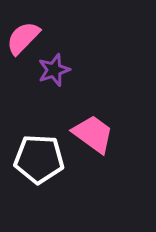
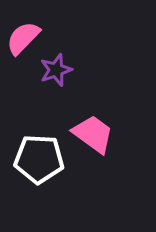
purple star: moved 2 px right
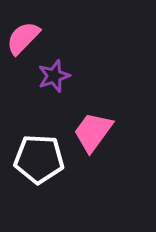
purple star: moved 2 px left, 6 px down
pink trapezoid: moved 2 px up; rotated 90 degrees counterclockwise
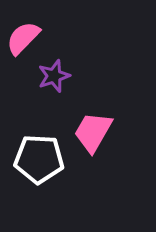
pink trapezoid: rotated 6 degrees counterclockwise
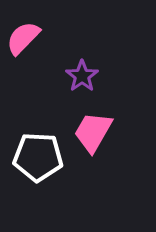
purple star: moved 28 px right; rotated 16 degrees counterclockwise
white pentagon: moved 1 px left, 2 px up
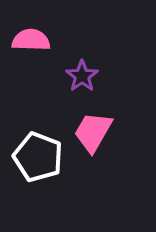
pink semicircle: moved 8 px right, 2 px down; rotated 48 degrees clockwise
white pentagon: rotated 18 degrees clockwise
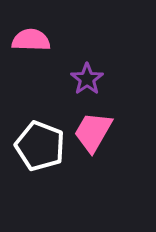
purple star: moved 5 px right, 3 px down
white pentagon: moved 2 px right, 11 px up
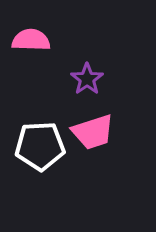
pink trapezoid: rotated 138 degrees counterclockwise
white pentagon: rotated 24 degrees counterclockwise
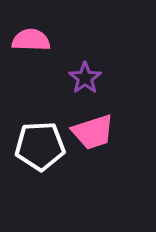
purple star: moved 2 px left, 1 px up
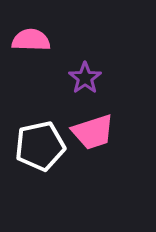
white pentagon: rotated 9 degrees counterclockwise
